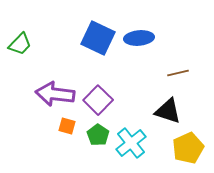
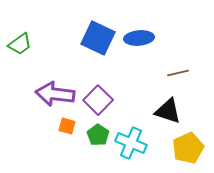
green trapezoid: rotated 10 degrees clockwise
cyan cross: rotated 28 degrees counterclockwise
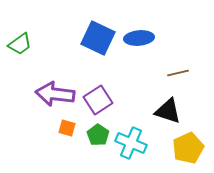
purple square: rotated 12 degrees clockwise
orange square: moved 2 px down
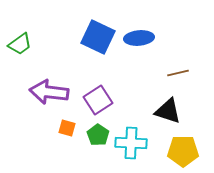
blue square: moved 1 px up
purple arrow: moved 6 px left, 2 px up
cyan cross: rotated 20 degrees counterclockwise
yellow pentagon: moved 5 px left, 3 px down; rotated 24 degrees clockwise
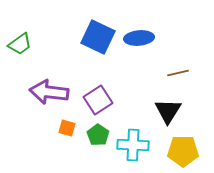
black triangle: rotated 44 degrees clockwise
cyan cross: moved 2 px right, 2 px down
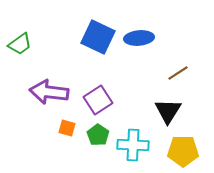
brown line: rotated 20 degrees counterclockwise
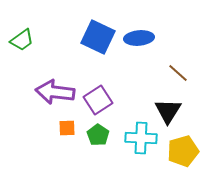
green trapezoid: moved 2 px right, 4 px up
brown line: rotated 75 degrees clockwise
purple arrow: moved 6 px right
orange square: rotated 18 degrees counterclockwise
cyan cross: moved 8 px right, 7 px up
yellow pentagon: rotated 16 degrees counterclockwise
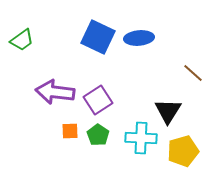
brown line: moved 15 px right
orange square: moved 3 px right, 3 px down
